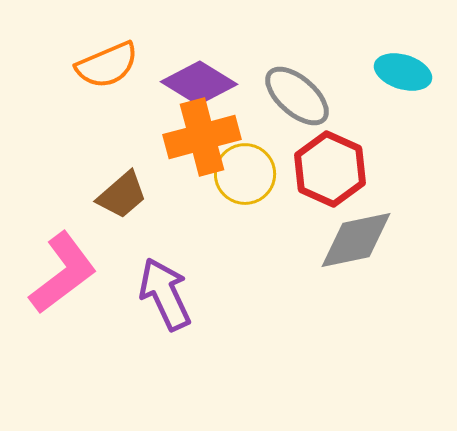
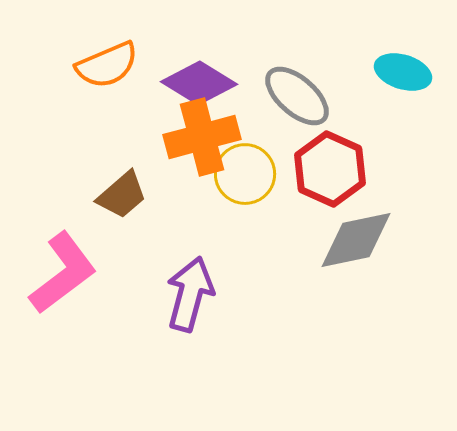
purple arrow: moved 25 px right; rotated 40 degrees clockwise
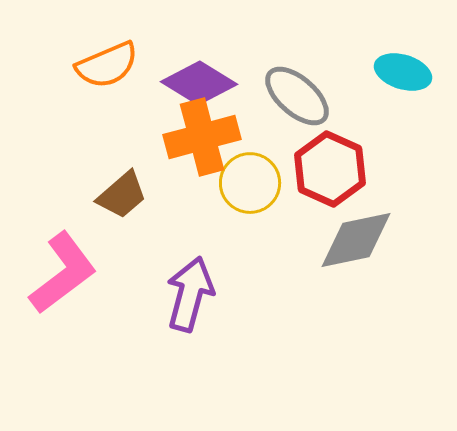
yellow circle: moved 5 px right, 9 px down
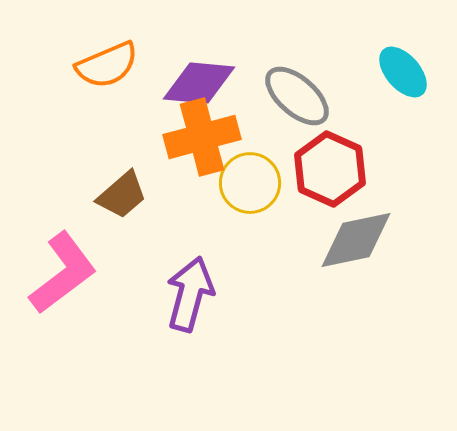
cyan ellipse: rotated 32 degrees clockwise
purple diamond: rotated 26 degrees counterclockwise
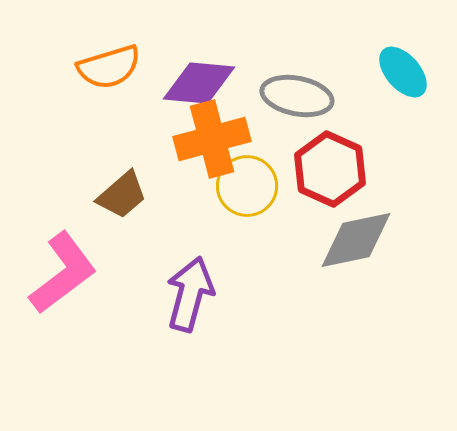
orange semicircle: moved 2 px right, 2 px down; rotated 6 degrees clockwise
gray ellipse: rotated 30 degrees counterclockwise
orange cross: moved 10 px right, 2 px down
yellow circle: moved 3 px left, 3 px down
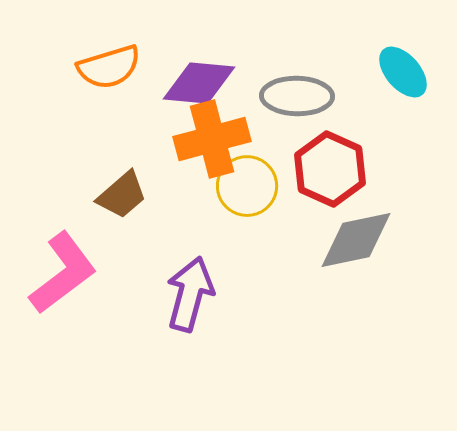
gray ellipse: rotated 10 degrees counterclockwise
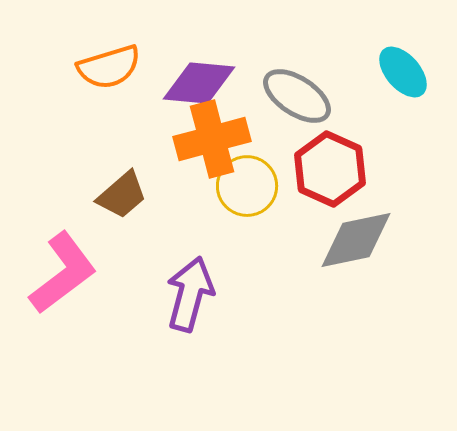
gray ellipse: rotated 32 degrees clockwise
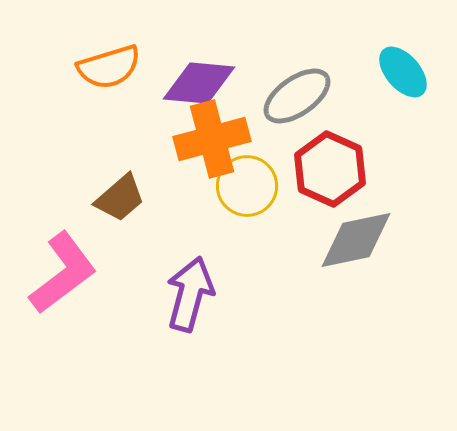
gray ellipse: rotated 68 degrees counterclockwise
brown trapezoid: moved 2 px left, 3 px down
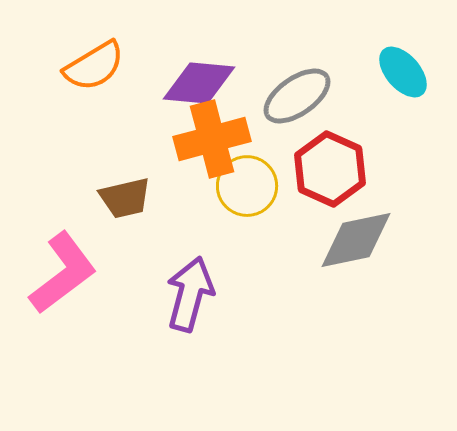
orange semicircle: moved 15 px left, 1 px up; rotated 14 degrees counterclockwise
brown trapezoid: moved 5 px right; rotated 28 degrees clockwise
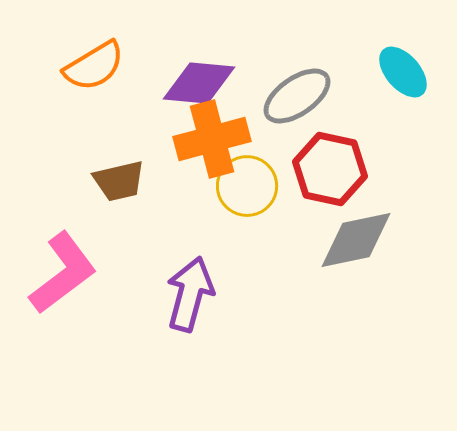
red hexagon: rotated 12 degrees counterclockwise
brown trapezoid: moved 6 px left, 17 px up
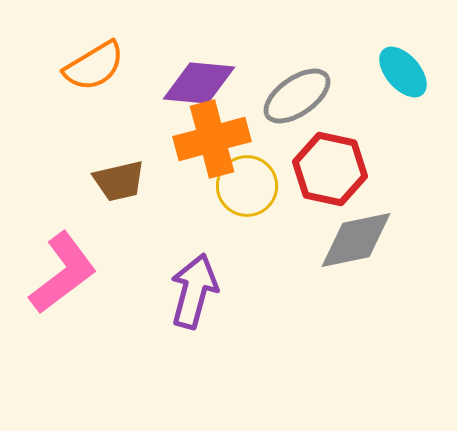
purple arrow: moved 4 px right, 3 px up
